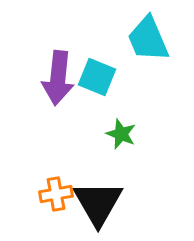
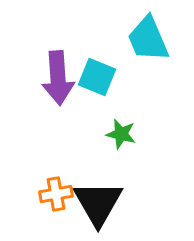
purple arrow: rotated 10 degrees counterclockwise
green star: rotated 8 degrees counterclockwise
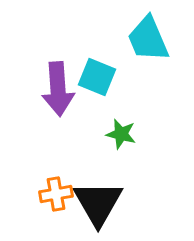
purple arrow: moved 11 px down
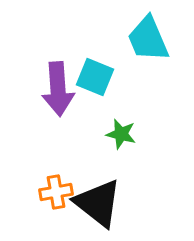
cyan square: moved 2 px left
orange cross: moved 2 px up
black triangle: rotated 22 degrees counterclockwise
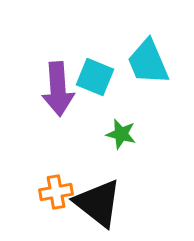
cyan trapezoid: moved 23 px down
